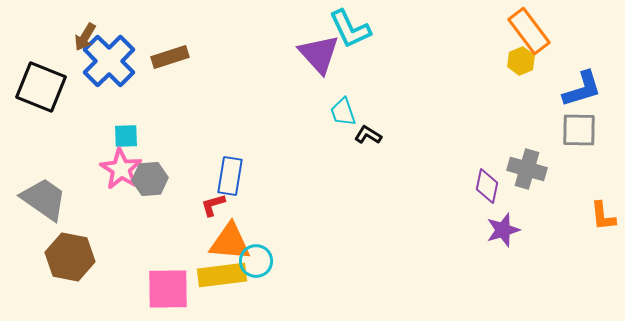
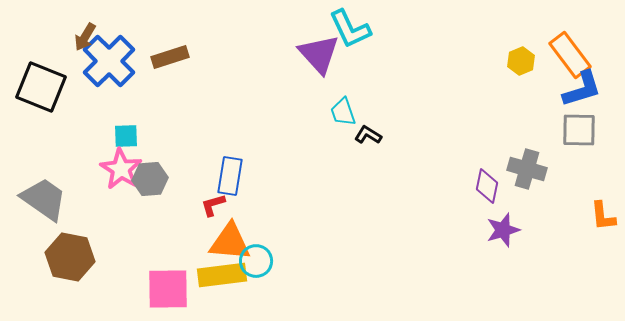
orange rectangle: moved 41 px right, 24 px down
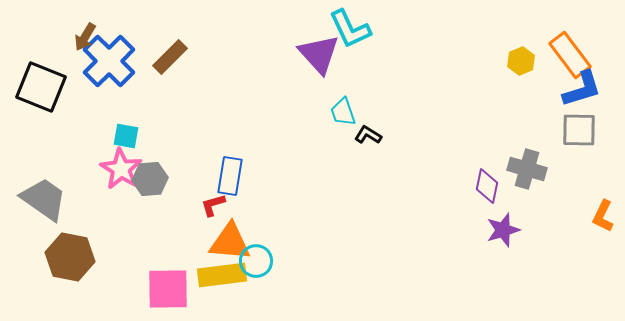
brown rectangle: rotated 27 degrees counterclockwise
cyan square: rotated 12 degrees clockwise
orange L-shape: rotated 32 degrees clockwise
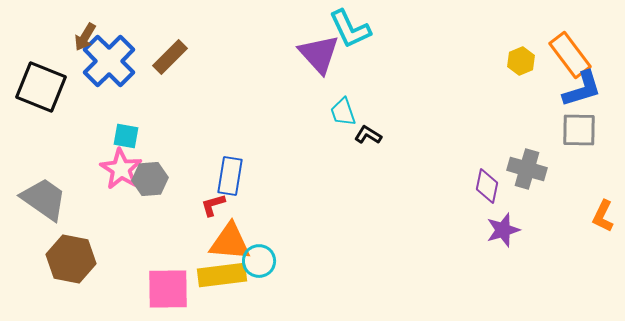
brown hexagon: moved 1 px right, 2 px down
cyan circle: moved 3 px right
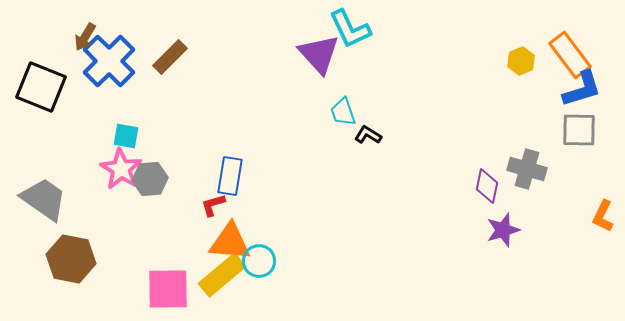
yellow rectangle: rotated 33 degrees counterclockwise
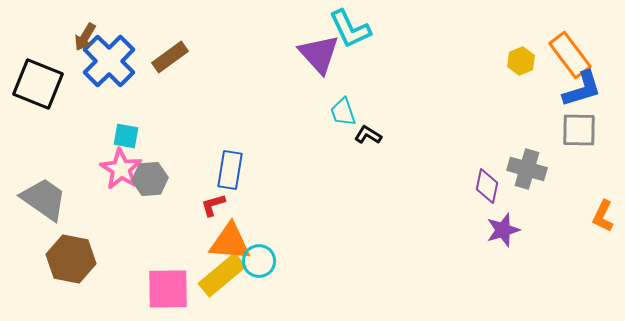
brown rectangle: rotated 9 degrees clockwise
black square: moved 3 px left, 3 px up
blue rectangle: moved 6 px up
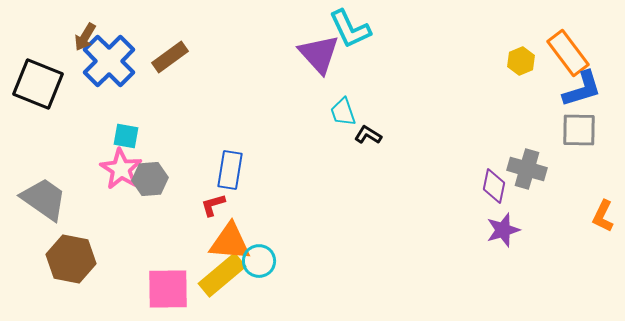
orange rectangle: moved 2 px left, 2 px up
purple diamond: moved 7 px right
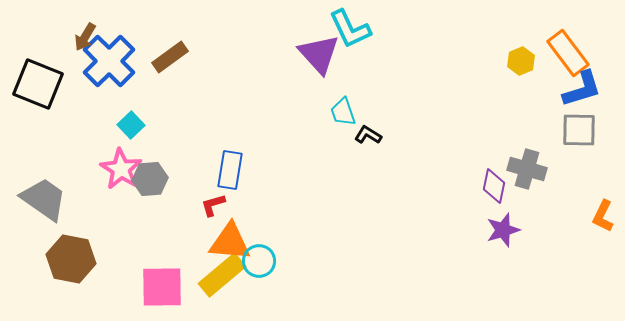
cyan square: moved 5 px right, 11 px up; rotated 36 degrees clockwise
pink square: moved 6 px left, 2 px up
